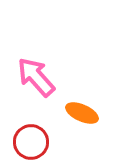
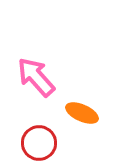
red circle: moved 8 px right, 1 px down
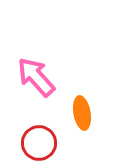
orange ellipse: rotated 56 degrees clockwise
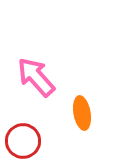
red circle: moved 16 px left, 2 px up
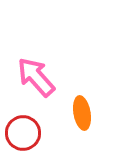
red circle: moved 8 px up
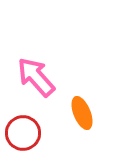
orange ellipse: rotated 12 degrees counterclockwise
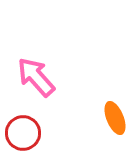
orange ellipse: moved 33 px right, 5 px down
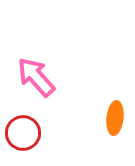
orange ellipse: rotated 28 degrees clockwise
